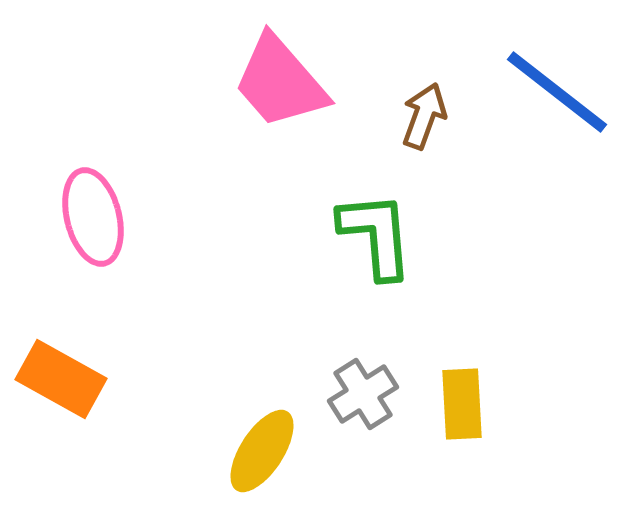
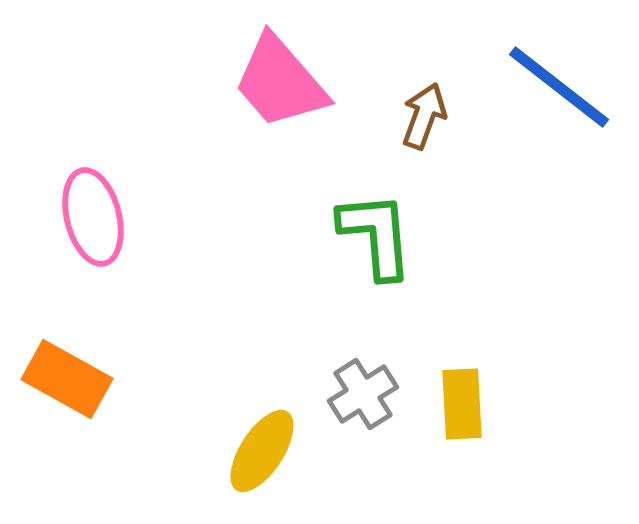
blue line: moved 2 px right, 5 px up
orange rectangle: moved 6 px right
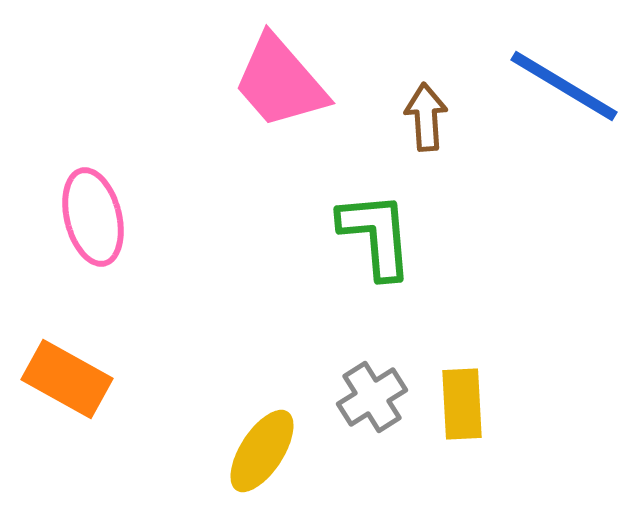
blue line: moved 5 px right, 1 px up; rotated 7 degrees counterclockwise
brown arrow: moved 2 px right, 1 px down; rotated 24 degrees counterclockwise
gray cross: moved 9 px right, 3 px down
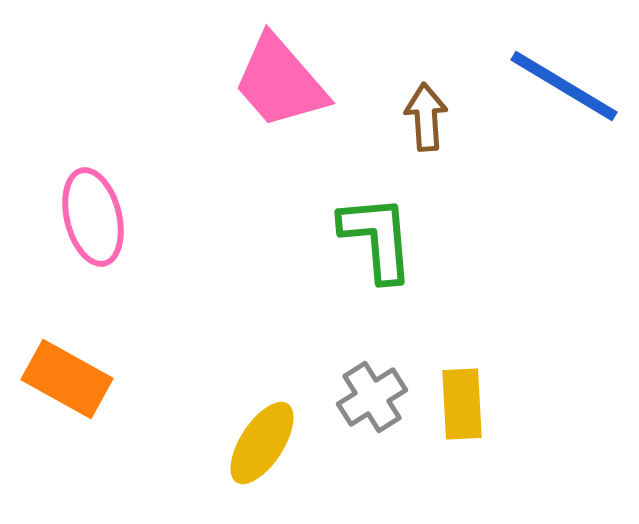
green L-shape: moved 1 px right, 3 px down
yellow ellipse: moved 8 px up
